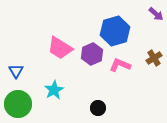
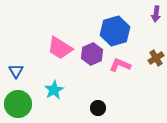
purple arrow: rotated 56 degrees clockwise
brown cross: moved 2 px right
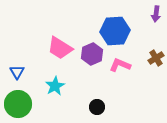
blue hexagon: rotated 12 degrees clockwise
blue triangle: moved 1 px right, 1 px down
cyan star: moved 1 px right, 4 px up
black circle: moved 1 px left, 1 px up
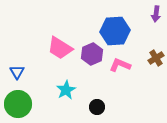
cyan star: moved 11 px right, 4 px down
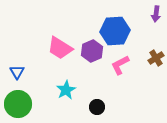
purple hexagon: moved 3 px up
pink L-shape: rotated 50 degrees counterclockwise
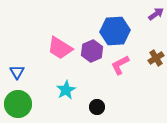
purple arrow: rotated 133 degrees counterclockwise
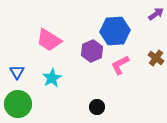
pink trapezoid: moved 11 px left, 8 px up
brown cross: rotated 21 degrees counterclockwise
cyan star: moved 14 px left, 12 px up
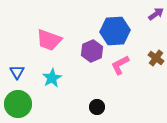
pink trapezoid: rotated 12 degrees counterclockwise
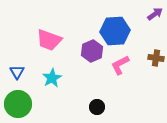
purple arrow: moved 1 px left
brown cross: rotated 28 degrees counterclockwise
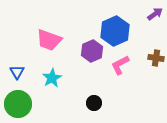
blue hexagon: rotated 20 degrees counterclockwise
black circle: moved 3 px left, 4 px up
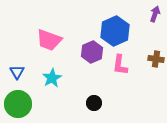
purple arrow: rotated 35 degrees counterclockwise
purple hexagon: moved 1 px down
brown cross: moved 1 px down
pink L-shape: rotated 55 degrees counterclockwise
